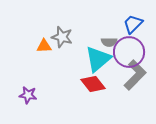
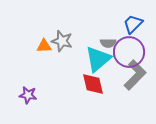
gray star: moved 4 px down
gray semicircle: moved 1 px left, 1 px down
red diamond: rotated 25 degrees clockwise
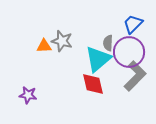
gray semicircle: rotated 91 degrees clockwise
gray L-shape: moved 1 px down
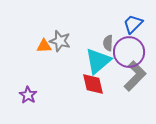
gray star: moved 2 px left
cyan triangle: moved 2 px down
purple star: rotated 24 degrees clockwise
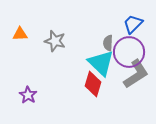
gray star: moved 5 px left
orange triangle: moved 24 px left, 12 px up
cyan triangle: moved 3 px right, 2 px down; rotated 36 degrees counterclockwise
gray L-shape: moved 1 px right, 2 px up; rotated 12 degrees clockwise
red diamond: rotated 30 degrees clockwise
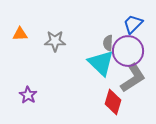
gray star: rotated 15 degrees counterclockwise
purple circle: moved 1 px left, 1 px up
gray L-shape: moved 3 px left, 4 px down
red diamond: moved 20 px right, 18 px down
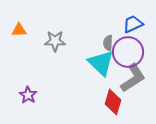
blue trapezoid: rotated 20 degrees clockwise
orange triangle: moved 1 px left, 4 px up
purple circle: moved 1 px down
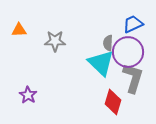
gray L-shape: rotated 40 degrees counterclockwise
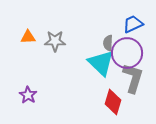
orange triangle: moved 9 px right, 7 px down
purple circle: moved 1 px left, 1 px down
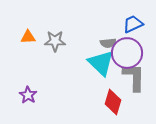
gray semicircle: rotated 98 degrees counterclockwise
gray L-shape: moved 1 px right, 1 px up; rotated 16 degrees counterclockwise
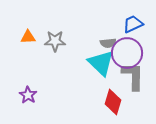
gray L-shape: moved 1 px left, 1 px up
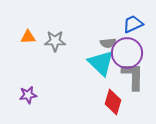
purple star: rotated 30 degrees clockwise
